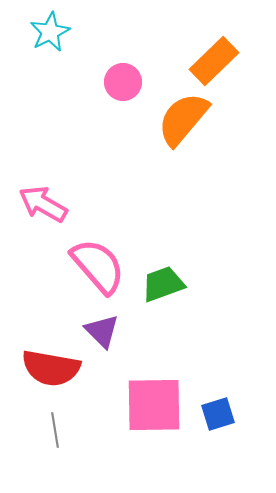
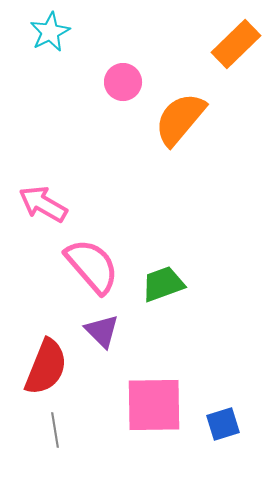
orange rectangle: moved 22 px right, 17 px up
orange semicircle: moved 3 px left
pink semicircle: moved 6 px left
red semicircle: moved 5 px left, 1 px up; rotated 78 degrees counterclockwise
blue square: moved 5 px right, 10 px down
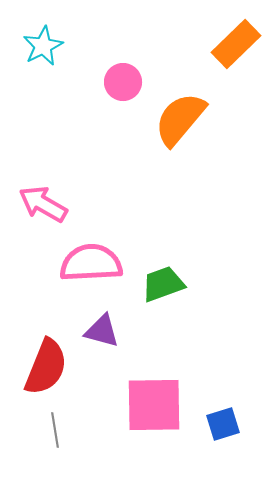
cyan star: moved 7 px left, 14 px down
pink semicircle: moved 1 px left, 3 px up; rotated 52 degrees counterclockwise
purple triangle: rotated 30 degrees counterclockwise
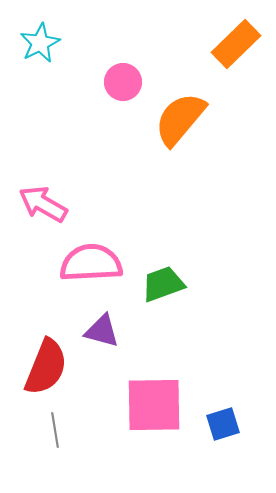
cyan star: moved 3 px left, 3 px up
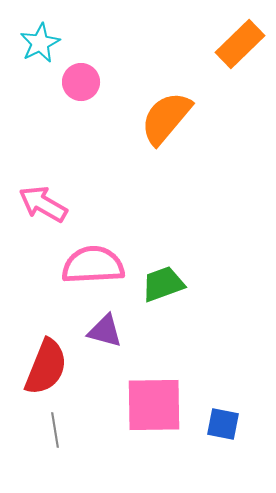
orange rectangle: moved 4 px right
pink circle: moved 42 px left
orange semicircle: moved 14 px left, 1 px up
pink semicircle: moved 2 px right, 2 px down
purple triangle: moved 3 px right
blue square: rotated 28 degrees clockwise
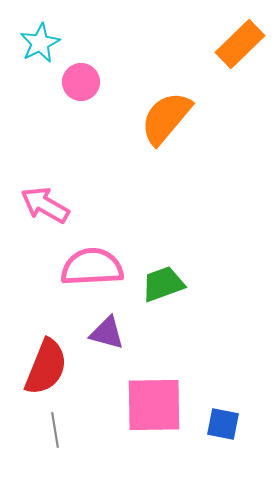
pink arrow: moved 2 px right, 1 px down
pink semicircle: moved 1 px left, 2 px down
purple triangle: moved 2 px right, 2 px down
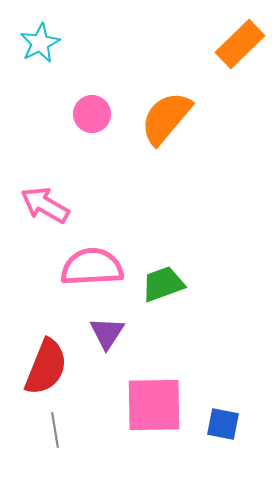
pink circle: moved 11 px right, 32 px down
purple triangle: rotated 48 degrees clockwise
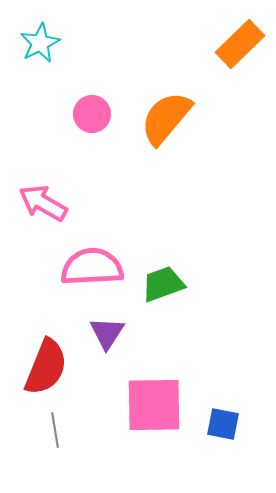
pink arrow: moved 2 px left, 2 px up
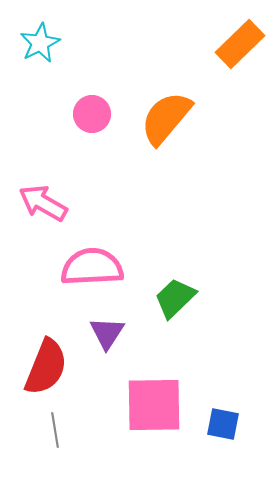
green trapezoid: moved 12 px right, 14 px down; rotated 24 degrees counterclockwise
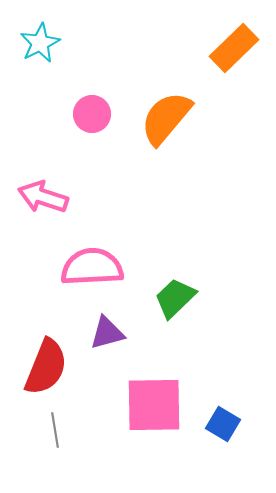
orange rectangle: moved 6 px left, 4 px down
pink arrow: moved 6 px up; rotated 12 degrees counterclockwise
purple triangle: rotated 42 degrees clockwise
blue square: rotated 20 degrees clockwise
